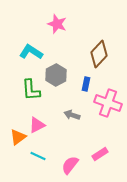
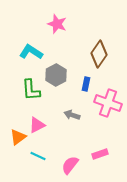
brown diamond: rotated 8 degrees counterclockwise
pink rectangle: rotated 14 degrees clockwise
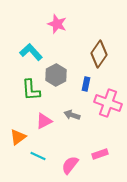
cyan L-shape: rotated 15 degrees clockwise
pink triangle: moved 7 px right, 4 px up
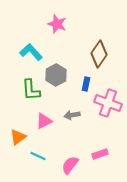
gray arrow: rotated 28 degrees counterclockwise
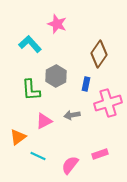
cyan L-shape: moved 1 px left, 8 px up
gray hexagon: moved 1 px down
pink cross: rotated 36 degrees counterclockwise
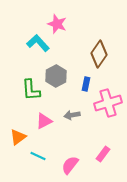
cyan L-shape: moved 8 px right, 1 px up
pink rectangle: moved 3 px right; rotated 35 degrees counterclockwise
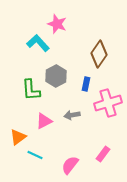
cyan line: moved 3 px left, 1 px up
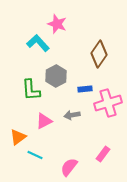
blue rectangle: moved 1 px left, 5 px down; rotated 72 degrees clockwise
pink semicircle: moved 1 px left, 2 px down
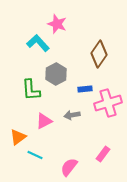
gray hexagon: moved 2 px up
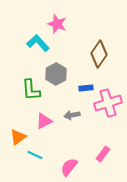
blue rectangle: moved 1 px right, 1 px up
